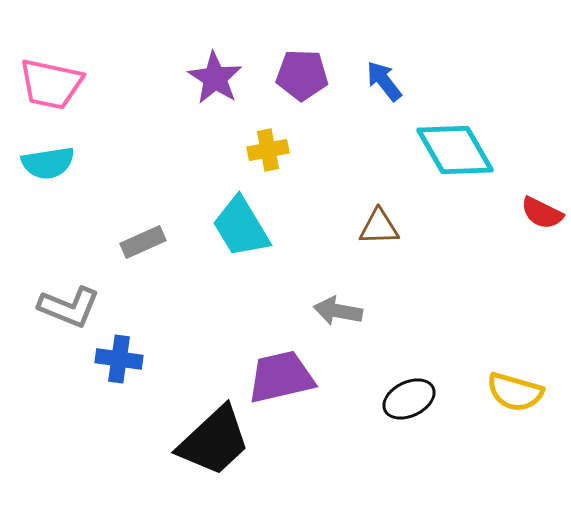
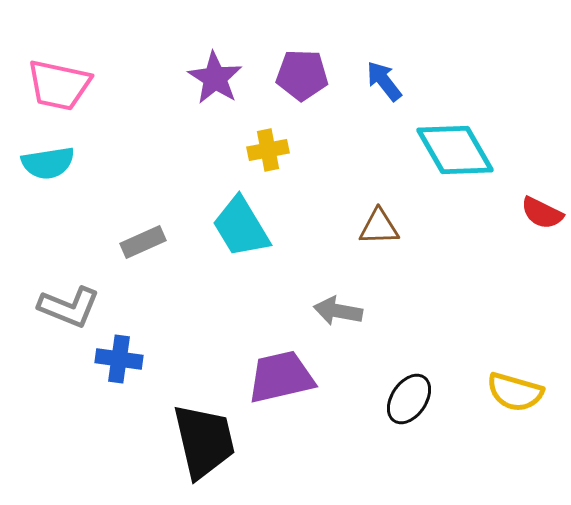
pink trapezoid: moved 8 px right, 1 px down
black ellipse: rotated 30 degrees counterclockwise
black trapezoid: moved 10 px left; rotated 60 degrees counterclockwise
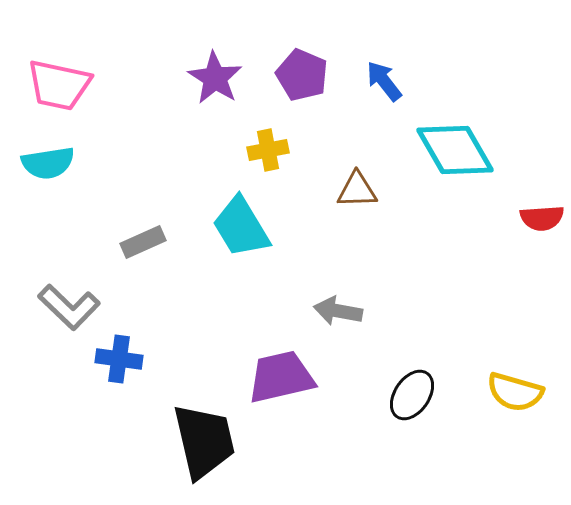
purple pentagon: rotated 21 degrees clockwise
red semicircle: moved 5 px down; rotated 30 degrees counterclockwise
brown triangle: moved 22 px left, 37 px up
gray L-shape: rotated 22 degrees clockwise
black ellipse: moved 3 px right, 4 px up
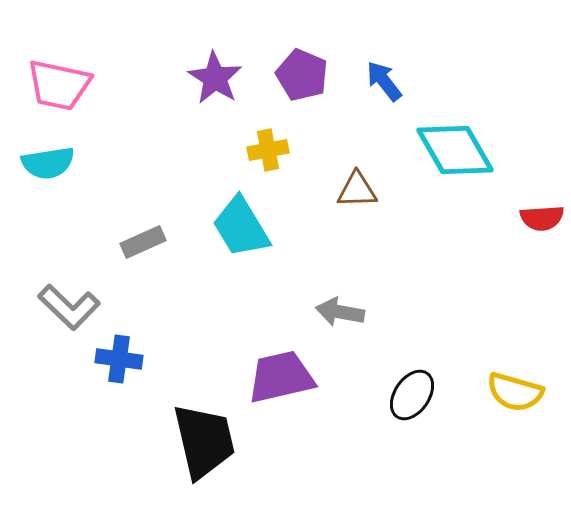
gray arrow: moved 2 px right, 1 px down
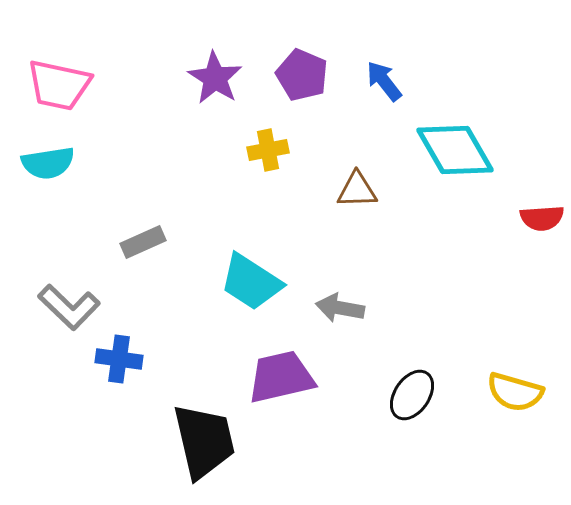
cyan trapezoid: moved 10 px right, 55 px down; rotated 26 degrees counterclockwise
gray arrow: moved 4 px up
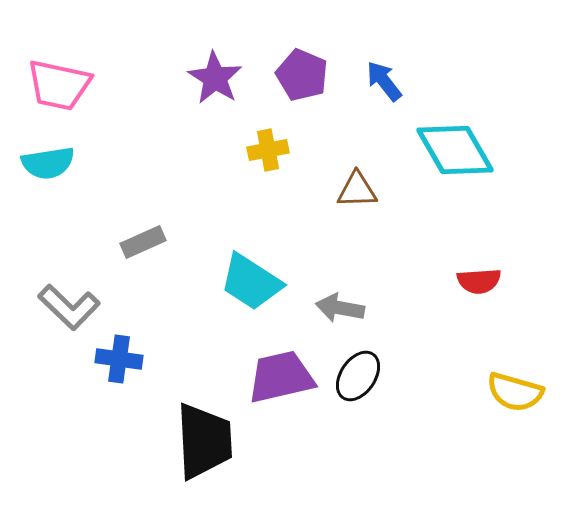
red semicircle: moved 63 px left, 63 px down
black ellipse: moved 54 px left, 19 px up
black trapezoid: rotated 10 degrees clockwise
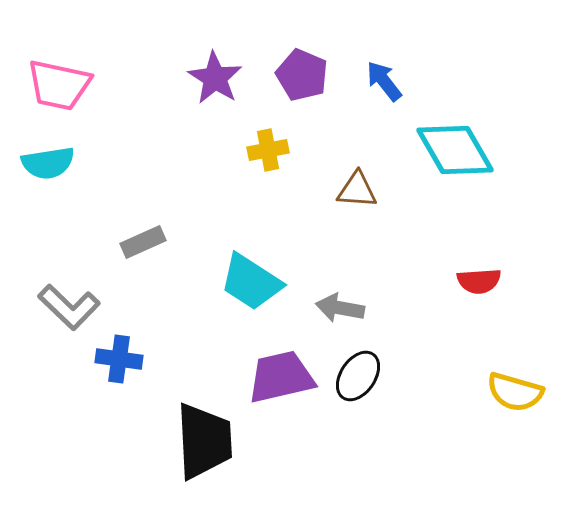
brown triangle: rotated 6 degrees clockwise
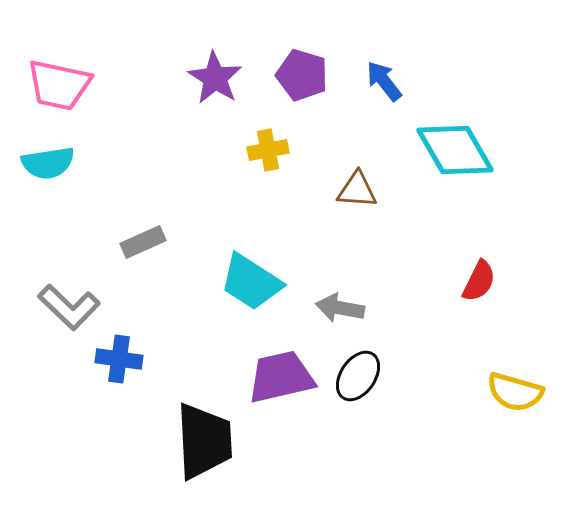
purple pentagon: rotated 6 degrees counterclockwise
red semicircle: rotated 60 degrees counterclockwise
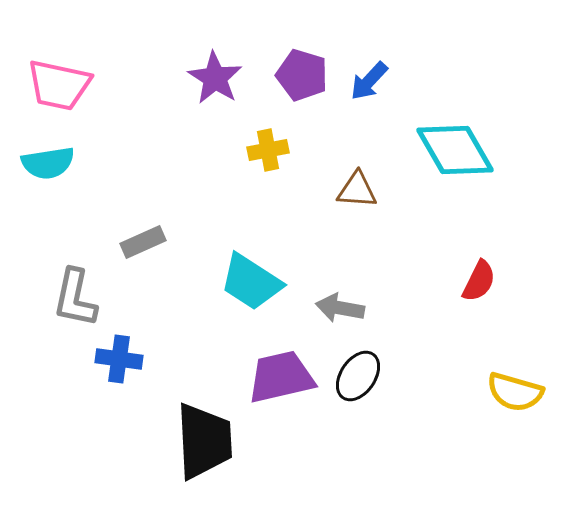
blue arrow: moved 15 px left; rotated 99 degrees counterclockwise
gray L-shape: moved 6 px right, 9 px up; rotated 58 degrees clockwise
